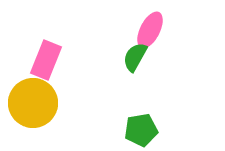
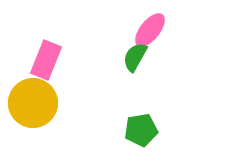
pink ellipse: rotated 12 degrees clockwise
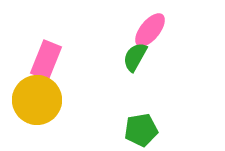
yellow circle: moved 4 px right, 3 px up
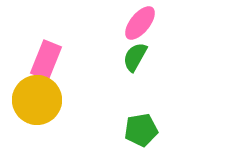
pink ellipse: moved 10 px left, 7 px up
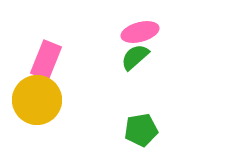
pink ellipse: moved 9 px down; rotated 36 degrees clockwise
green semicircle: rotated 20 degrees clockwise
